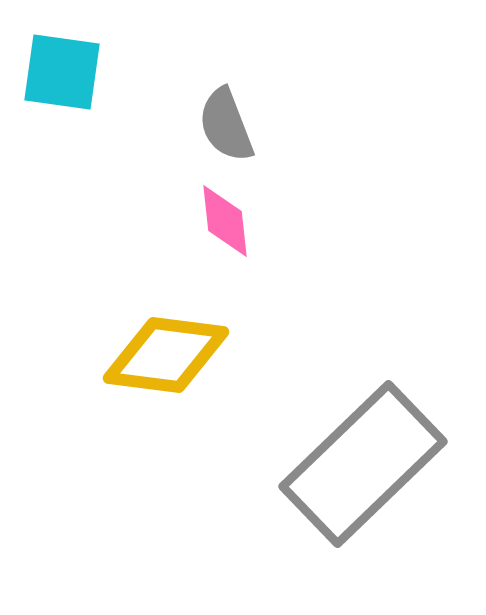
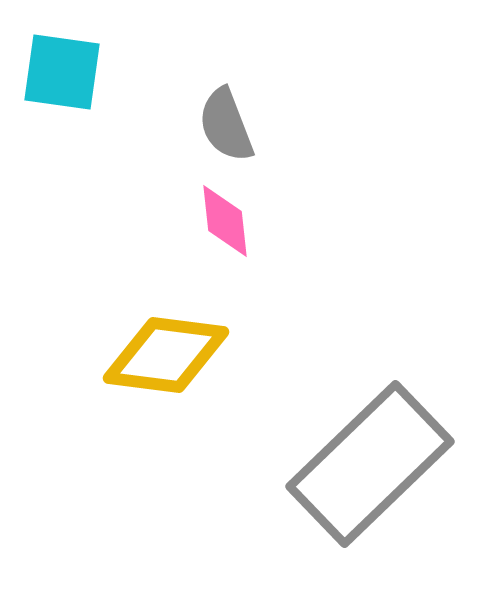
gray rectangle: moved 7 px right
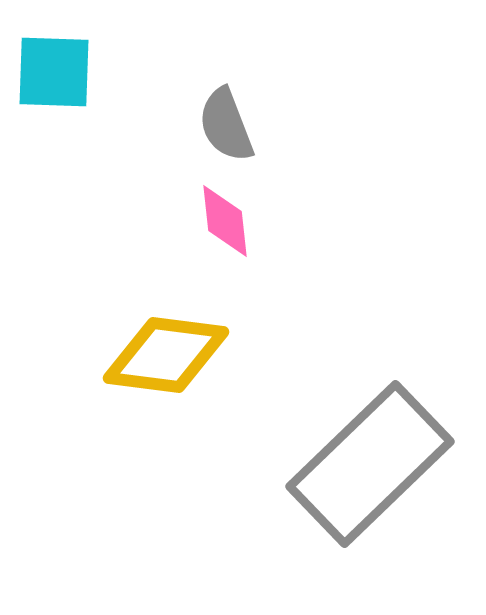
cyan square: moved 8 px left; rotated 6 degrees counterclockwise
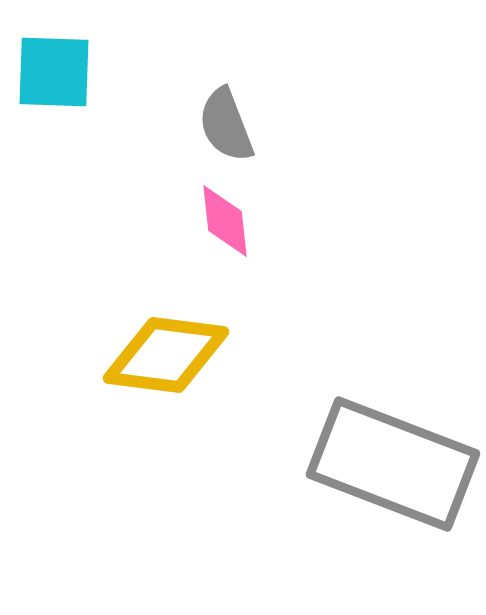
gray rectangle: moved 23 px right; rotated 65 degrees clockwise
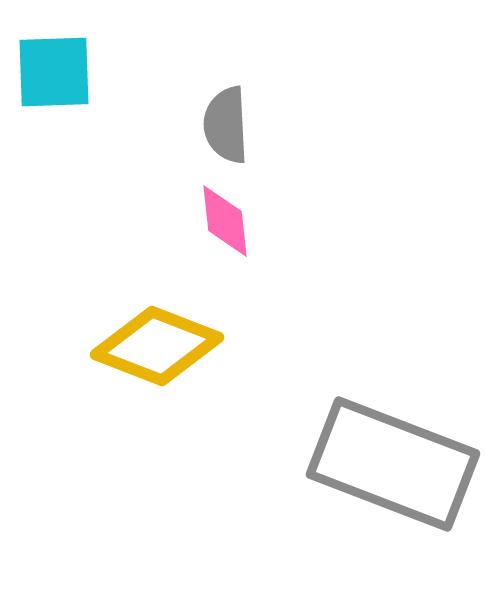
cyan square: rotated 4 degrees counterclockwise
gray semicircle: rotated 18 degrees clockwise
yellow diamond: moved 9 px left, 9 px up; rotated 14 degrees clockwise
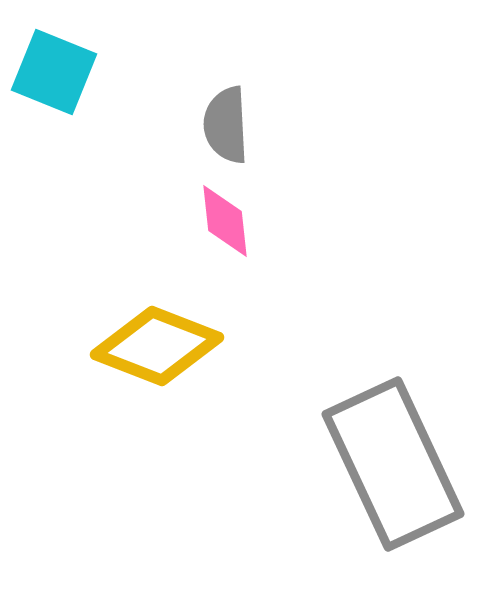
cyan square: rotated 24 degrees clockwise
gray rectangle: rotated 44 degrees clockwise
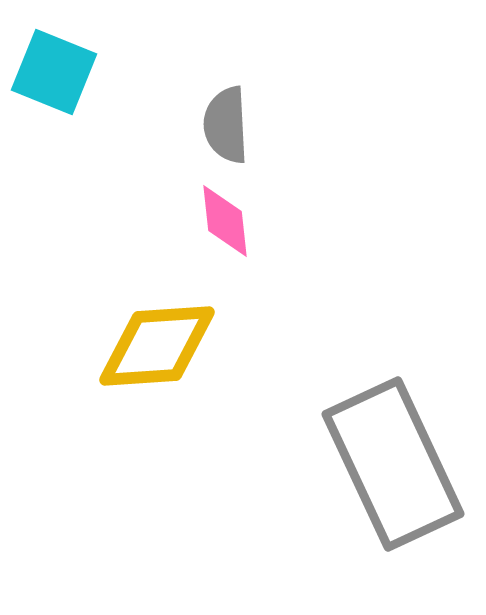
yellow diamond: rotated 25 degrees counterclockwise
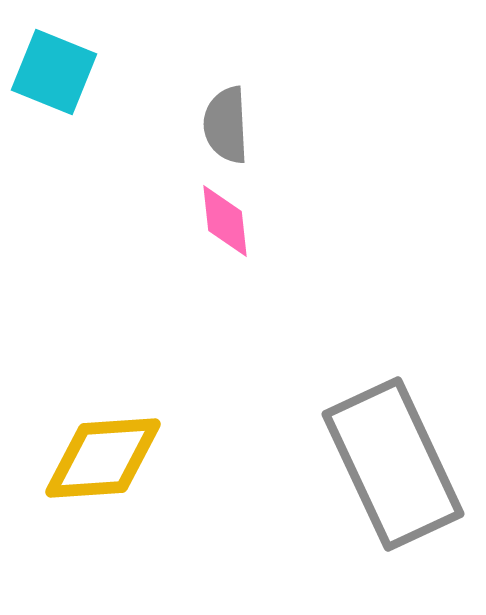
yellow diamond: moved 54 px left, 112 px down
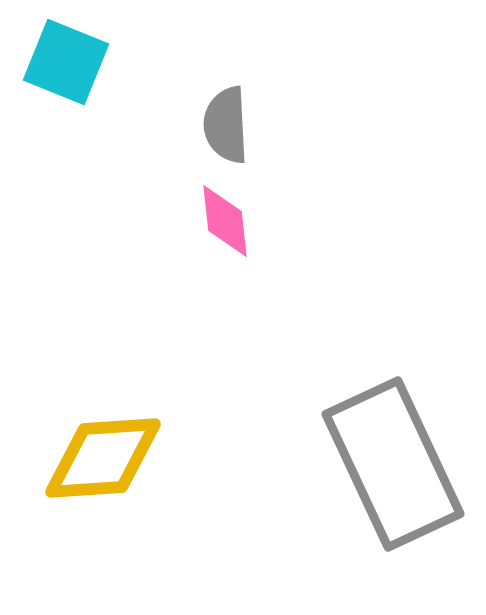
cyan square: moved 12 px right, 10 px up
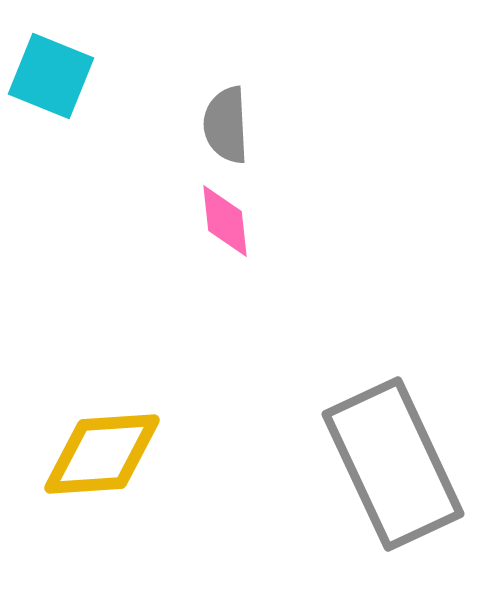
cyan square: moved 15 px left, 14 px down
yellow diamond: moved 1 px left, 4 px up
